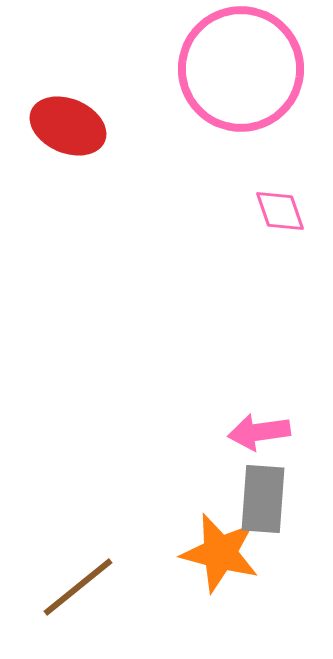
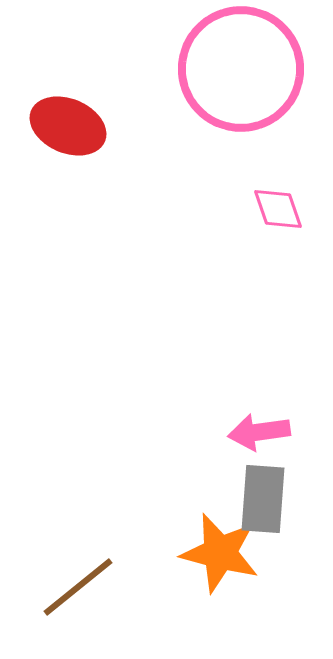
pink diamond: moved 2 px left, 2 px up
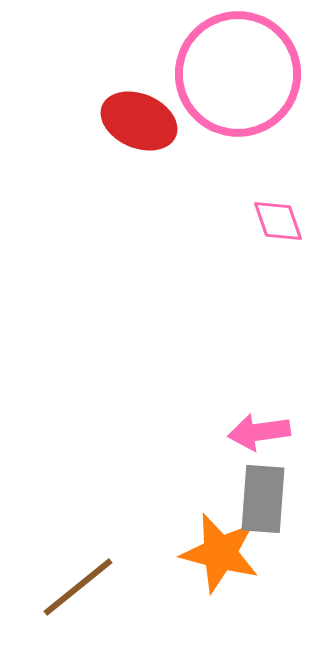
pink circle: moved 3 px left, 5 px down
red ellipse: moved 71 px right, 5 px up
pink diamond: moved 12 px down
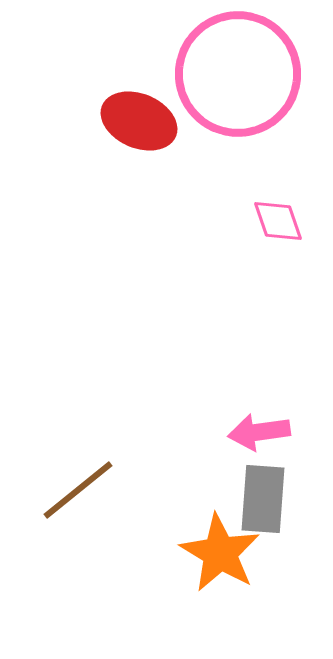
orange star: rotated 16 degrees clockwise
brown line: moved 97 px up
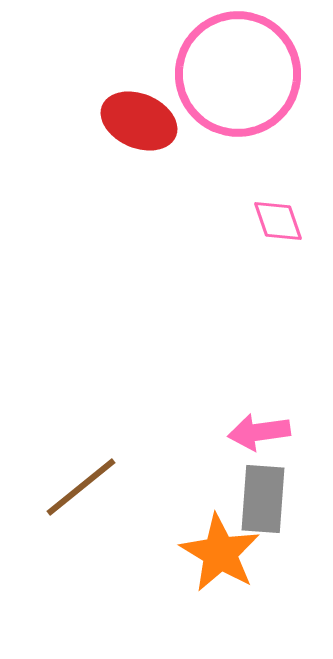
brown line: moved 3 px right, 3 px up
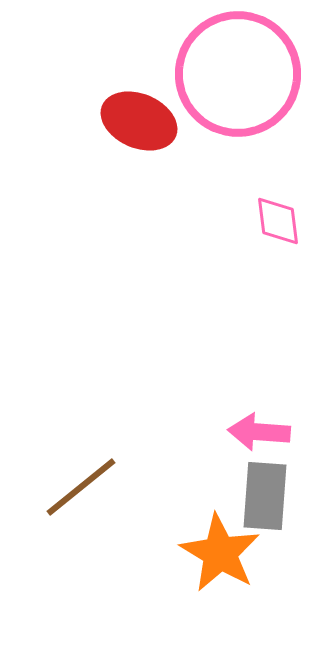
pink diamond: rotated 12 degrees clockwise
pink arrow: rotated 12 degrees clockwise
gray rectangle: moved 2 px right, 3 px up
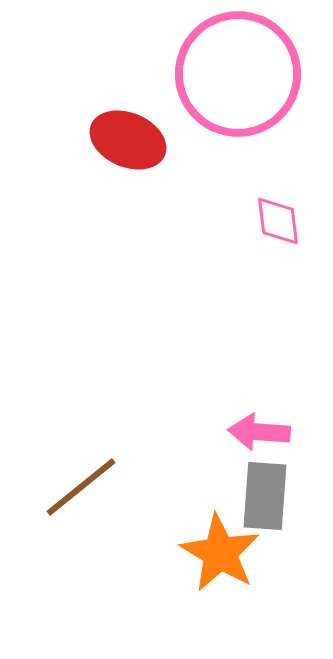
red ellipse: moved 11 px left, 19 px down
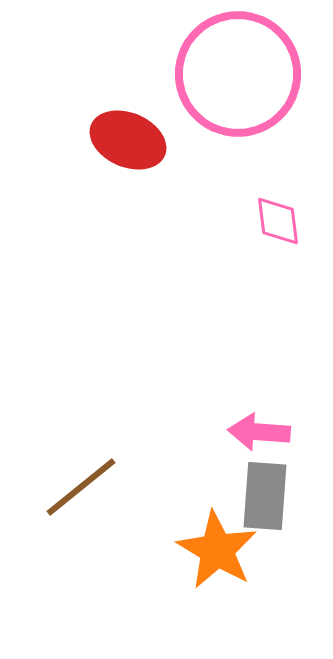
orange star: moved 3 px left, 3 px up
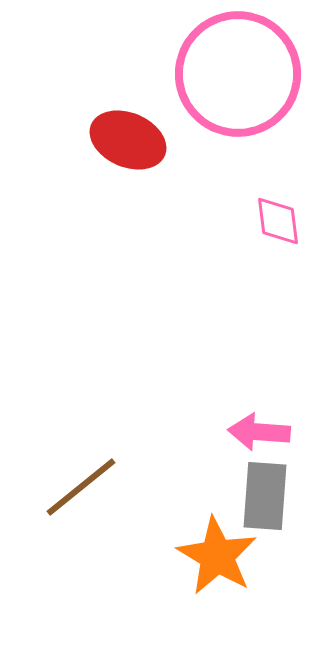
orange star: moved 6 px down
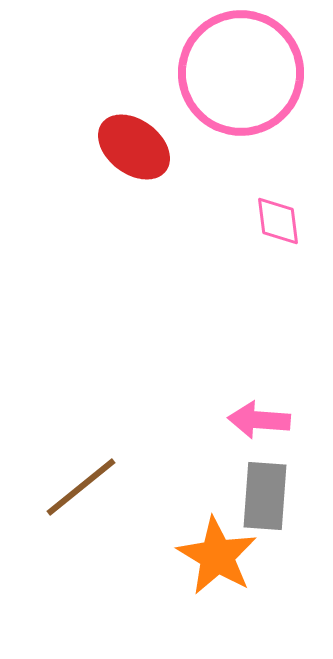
pink circle: moved 3 px right, 1 px up
red ellipse: moved 6 px right, 7 px down; rotated 14 degrees clockwise
pink arrow: moved 12 px up
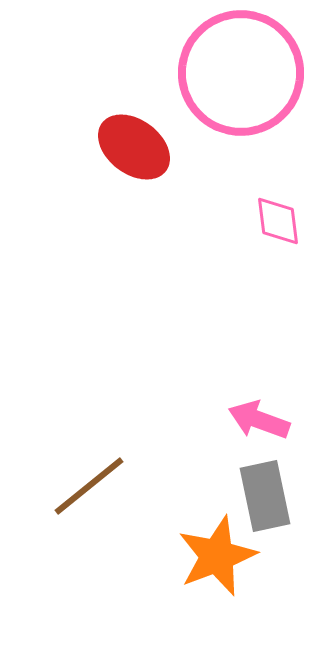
pink arrow: rotated 16 degrees clockwise
brown line: moved 8 px right, 1 px up
gray rectangle: rotated 16 degrees counterclockwise
orange star: rotated 20 degrees clockwise
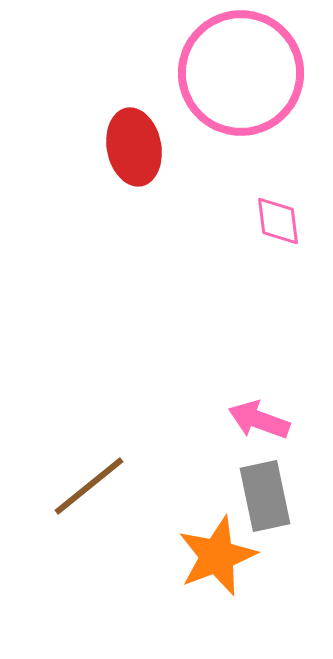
red ellipse: rotated 42 degrees clockwise
